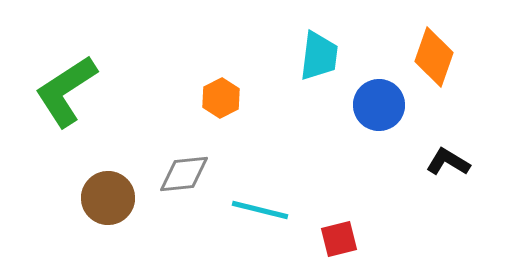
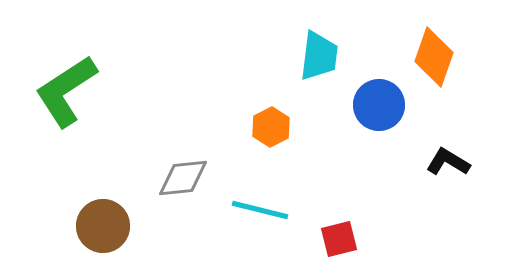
orange hexagon: moved 50 px right, 29 px down
gray diamond: moved 1 px left, 4 px down
brown circle: moved 5 px left, 28 px down
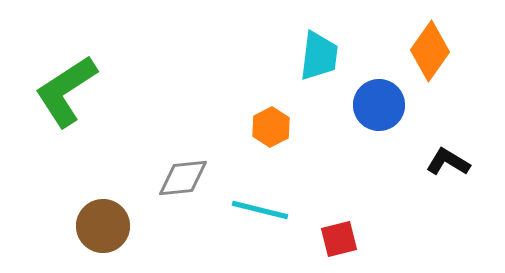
orange diamond: moved 4 px left, 6 px up; rotated 16 degrees clockwise
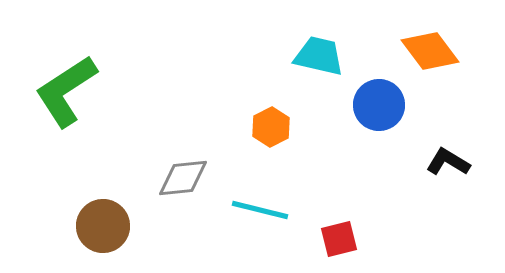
orange diamond: rotated 72 degrees counterclockwise
cyan trapezoid: rotated 84 degrees counterclockwise
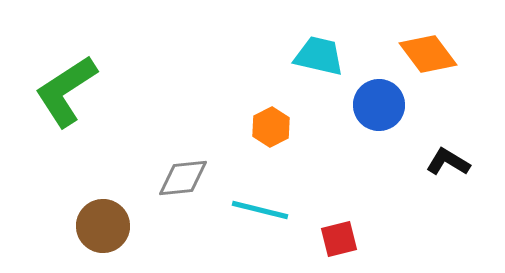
orange diamond: moved 2 px left, 3 px down
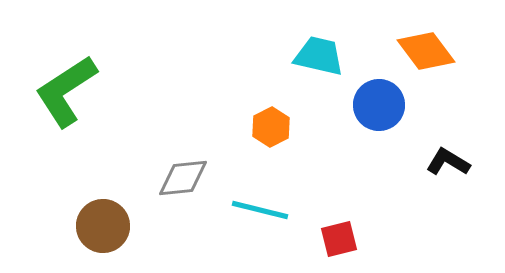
orange diamond: moved 2 px left, 3 px up
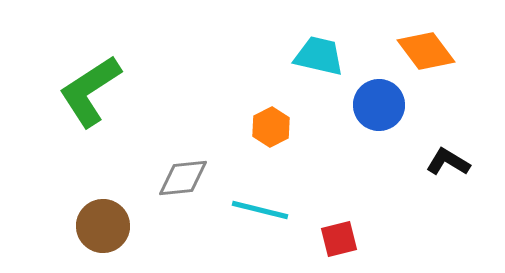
green L-shape: moved 24 px right
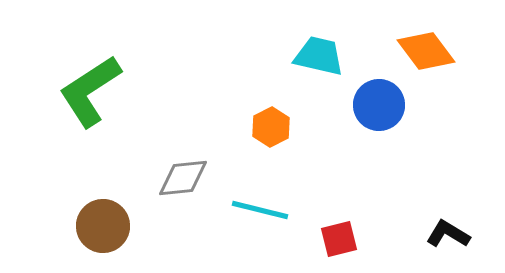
black L-shape: moved 72 px down
